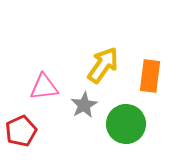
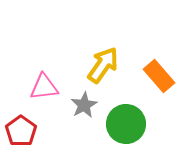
orange rectangle: moved 9 px right; rotated 48 degrees counterclockwise
red pentagon: rotated 12 degrees counterclockwise
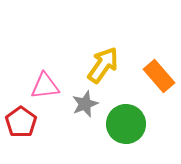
pink triangle: moved 1 px right, 1 px up
gray star: moved 1 px right, 1 px up; rotated 8 degrees clockwise
red pentagon: moved 9 px up
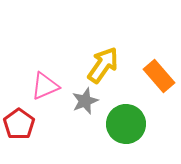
pink triangle: rotated 16 degrees counterclockwise
gray star: moved 3 px up
red pentagon: moved 2 px left, 2 px down
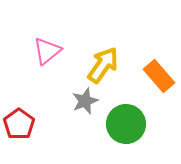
pink triangle: moved 2 px right, 35 px up; rotated 16 degrees counterclockwise
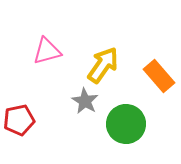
pink triangle: rotated 24 degrees clockwise
gray star: rotated 20 degrees counterclockwise
red pentagon: moved 4 px up; rotated 24 degrees clockwise
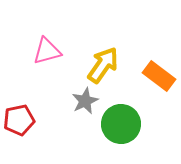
orange rectangle: rotated 12 degrees counterclockwise
gray star: rotated 16 degrees clockwise
green circle: moved 5 px left
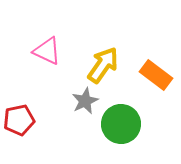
pink triangle: rotated 40 degrees clockwise
orange rectangle: moved 3 px left, 1 px up
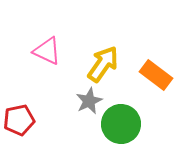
yellow arrow: moved 1 px up
gray star: moved 4 px right
